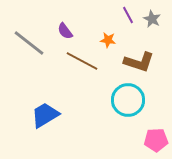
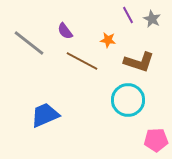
blue trapezoid: rotated 8 degrees clockwise
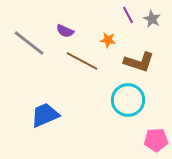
purple semicircle: rotated 30 degrees counterclockwise
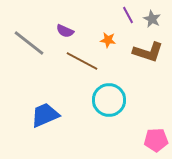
brown L-shape: moved 9 px right, 10 px up
cyan circle: moved 19 px left
